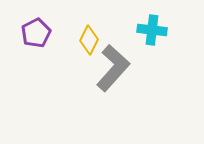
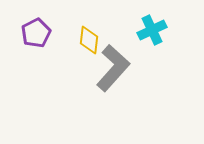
cyan cross: rotated 32 degrees counterclockwise
yellow diamond: rotated 20 degrees counterclockwise
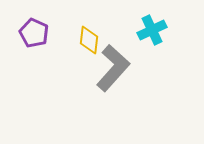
purple pentagon: moved 2 px left; rotated 20 degrees counterclockwise
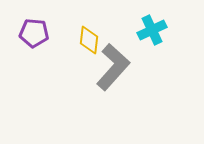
purple pentagon: rotated 20 degrees counterclockwise
gray L-shape: moved 1 px up
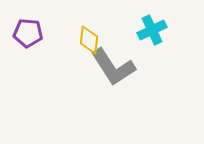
purple pentagon: moved 6 px left
gray L-shape: rotated 105 degrees clockwise
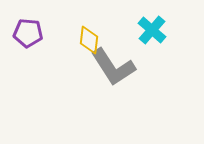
cyan cross: rotated 24 degrees counterclockwise
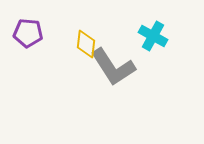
cyan cross: moved 1 px right, 6 px down; rotated 12 degrees counterclockwise
yellow diamond: moved 3 px left, 4 px down
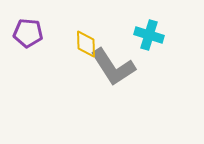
cyan cross: moved 4 px left, 1 px up; rotated 12 degrees counterclockwise
yellow diamond: rotated 8 degrees counterclockwise
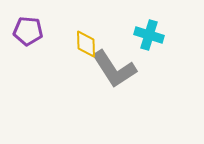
purple pentagon: moved 2 px up
gray L-shape: moved 1 px right, 2 px down
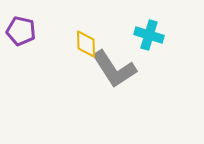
purple pentagon: moved 7 px left; rotated 8 degrees clockwise
